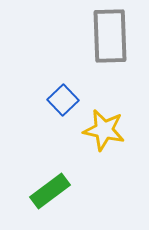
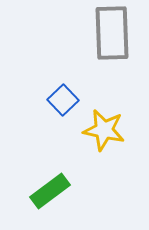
gray rectangle: moved 2 px right, 3 px up
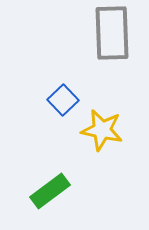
yellow star: moved 2 px left
